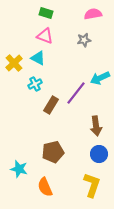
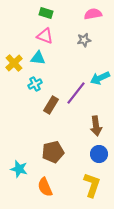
cyan triangle: rotated 21 degrees counterclockwise
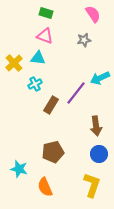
pink semicircle: rotated 66 degrees clockwise
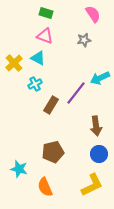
cyan triangle: rotated 21 degrees clockwise
yellow L-shape: rotated 45 degrees clockwise
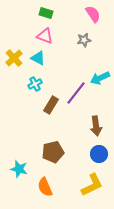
yellow cross: moved 5 px up
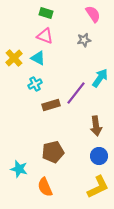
cyan arrow: rotated 150 degrees clockwise
brown rectangle: rotated 42 degrees clockwise
blue circle: moved 2 px down
yellow L-shape: moved 6 px right, 2 px down
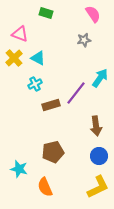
pink triangle: moved 25 px left, 2 px up
